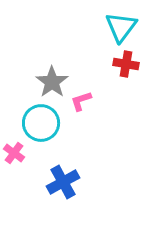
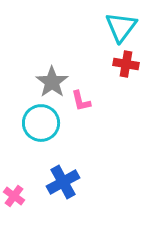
pink L-shape: rotated 85 degrees counterclockwise
pink cross: moved 43 px down
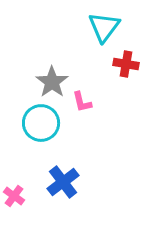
cyan triangle: moved 17 px left
pink L-shape: moved 1 px right, 1 px down
blue cross: rotated 8 degrees counterclockwise
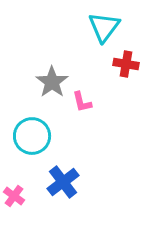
cyan circle: moved 9 px left, 13 px down
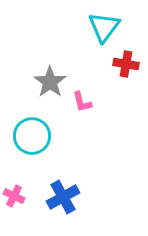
gray star: moved 2 px left
blue cross: moved 15 px down; rotated 8 degrees clockwise
pink cross: rotated 10 degrees counterclockwise
